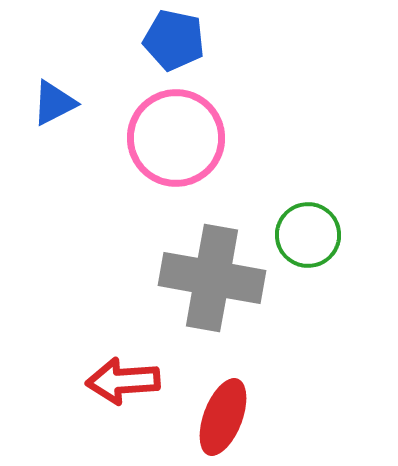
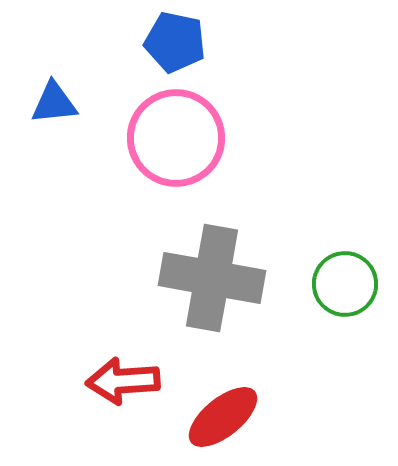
blue pentagon: moved 1 px right, 2 px down
blue triangle: rotated 21 degrees clockwise
green circle: moved 37 px right, 49 px down
red ellipse: rotated 30 degrees clockwise
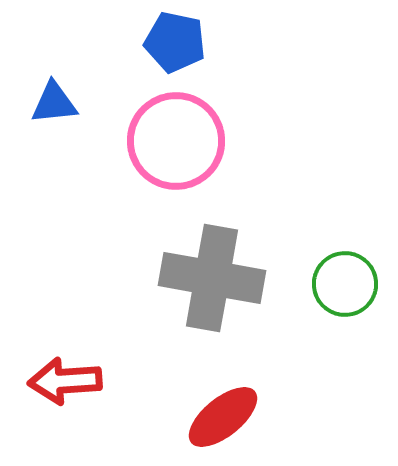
pink circle: moved 3 px down
red arrow: moved 58 px left
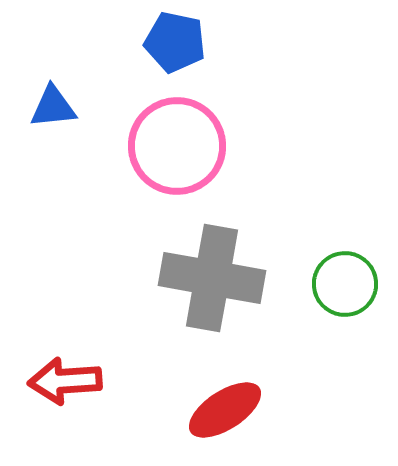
blue triangle: moved 1 px left, 4 px down
pink circle: moved 1 px right, 5 px down
red ellipse: moved 2 px right, 7 px up; rotated 6 degrees clockwise
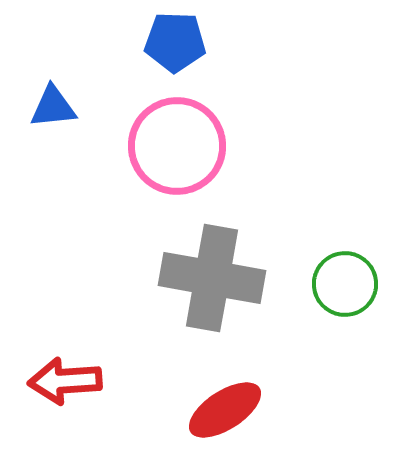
blue pentagon: rotated 10 degrees counterclockwise
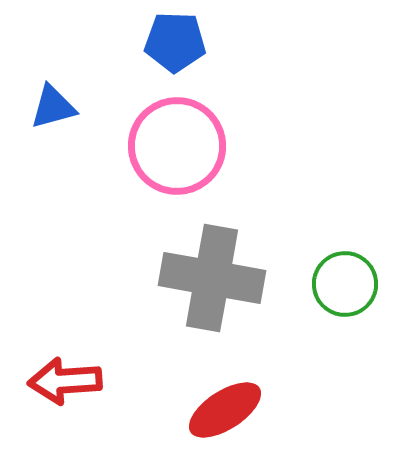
blue triangle: rotated 9 degrees counterclockwise
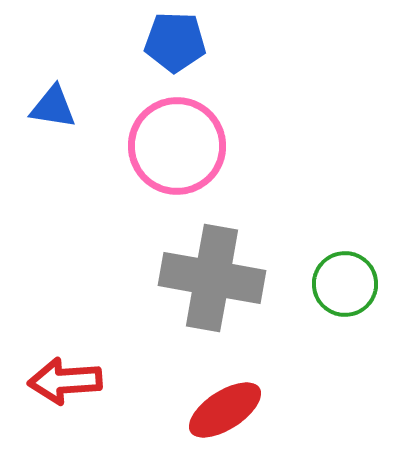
blue triangle: rotated 24 degrees clockwise
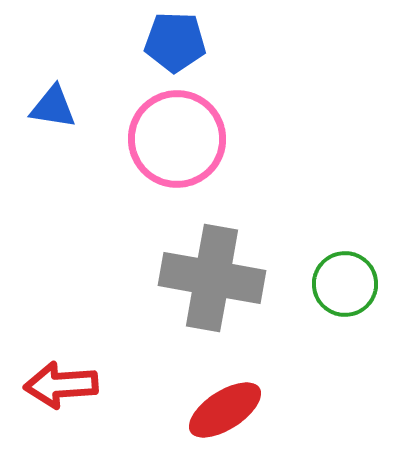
pink circle: moved 7 px up
red arrow: moved 4 px left, 4 px down
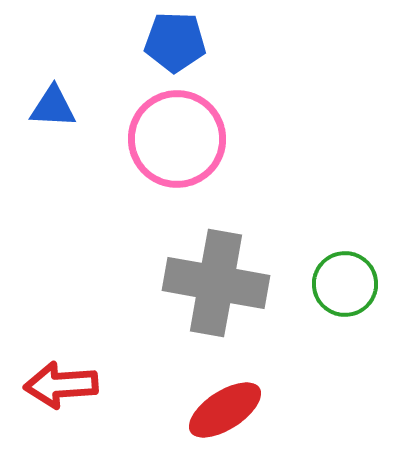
blue triangle: rotated 6 degrees counterclockwise
gray cross: moved 4 px right, 5 px down
